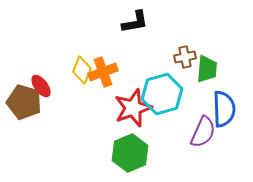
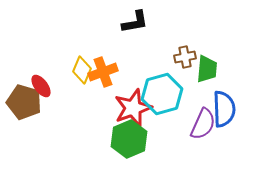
purple semicircle: moved 8 px up
green hexagon: moved 1 px left, 14 px up
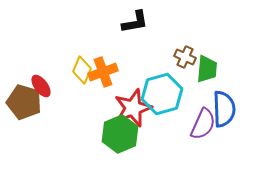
brown cross: rotated 35 degrees clockwise
green hexagon: moved 9 px left, 5 px up
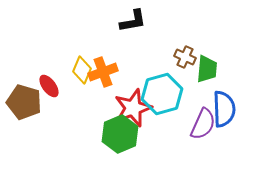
black L-shape: moved 2 px left, 1 px up
red ellipse: moved 8 px right
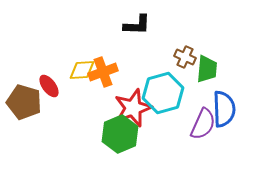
black L-shape: moved 4 px right, 4 px down; rotated 12 degrees clockwise
yellow diamond: rotated 64 degrees clockwise
cyan hexagon: moved 1 px right, 1 px up
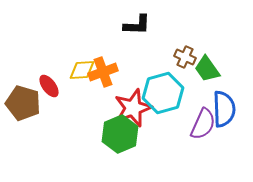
green trapezoid: rotated 140 degrees clockwise
brown pentagon: moved 1 px left, 1 px down
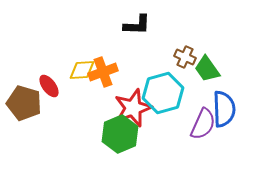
brown pentagon: moved 1 px right
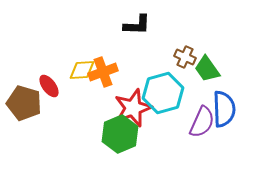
purple semicircle: moved 1 px left, 2 px up
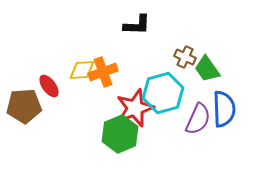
brown pentagon: moved 3 px down; rotated 20 degrees counterclockwise
red star: moved 2 px right
purple semicircle: moved 4 px left, 3 px up
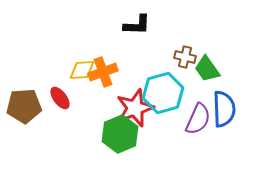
brown cross: rotated 10 degrees counterclockwise
red ellipse: moved 11 px right, 12 px down
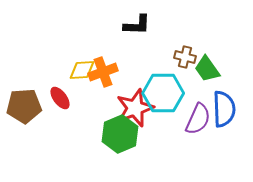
cyan hexagon: rotated 15 degrees clockwise
